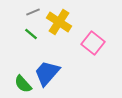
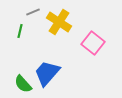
green line: moved 11 px left, 3 px up; rotated 64 degrees clockwise
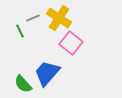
gray line: moved 6 px down
yellow cross: moved 4 px up
green line: rotated 40 degrees counterclockwise
pink square: moved 22 px left
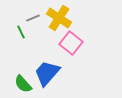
green line: moved 1 px right, 1 px down
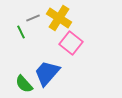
green semicircle: moved 1 px right
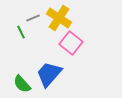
blue trapezoid: moved 2 px right, 1 px down
green semicircle: moved 2 px left
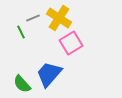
pink square: rotated 20 degrees clockwise
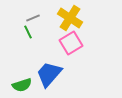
yellow cross: moved 11 px right
green line: moved 7 px right
green semicircle: moved 1 px down; rotated 66 degrees counterclockwise
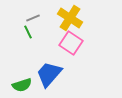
pink square: rotated 25 degrees counterclockwise
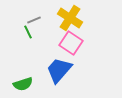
gray line: moved 1 px right, 2 px down
blue trapezoid: moved 10 px right, 4 px up
green semicircle: moved 1 px right, 1 px up
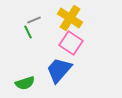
green semicircle: moved 2 px right, 1 px up
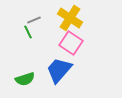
green semicircle: moved 4 px up
